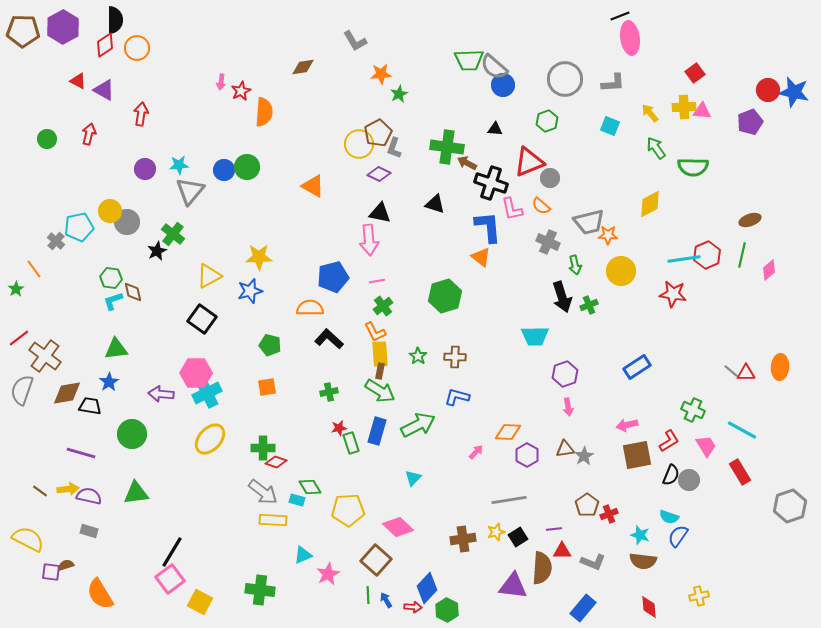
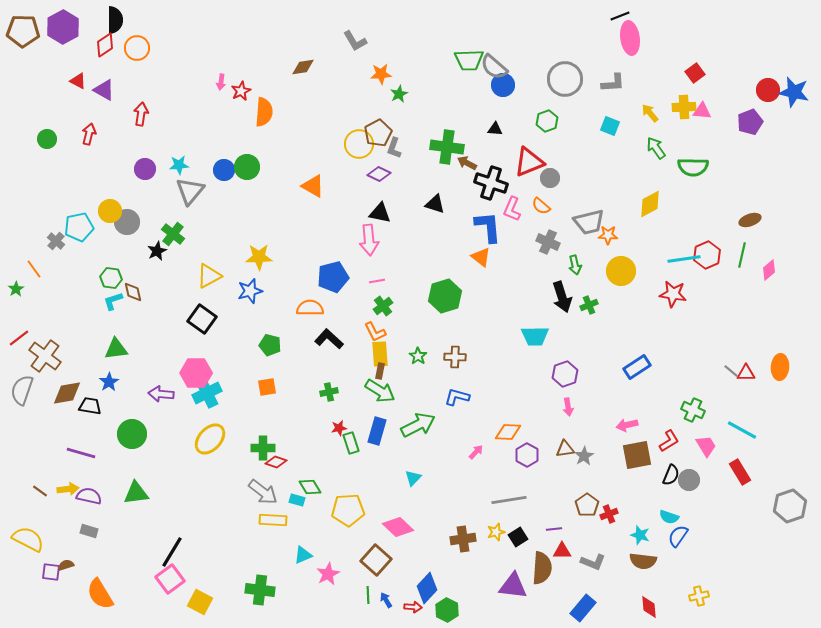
pink L-shape at (512, 209): rotated 35 degrees clockwise
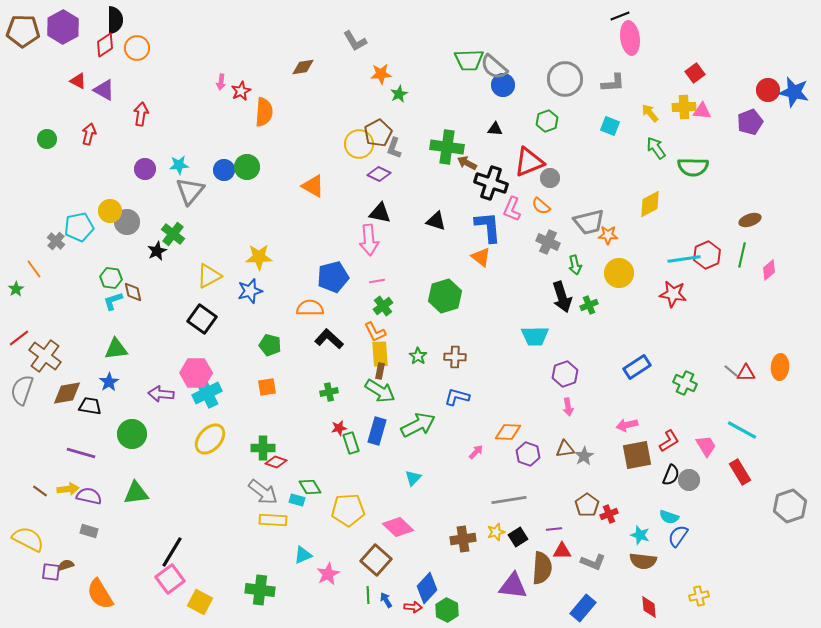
black triangle at (435, 204): moved 1 px right, 17 px down
yellow circle at (621, 271): moved 2 px left, 2 px down
green cross at (693, 410): moved 8 px left, 27 px up
purple hexagon at (527, 455): moved 1 px right, 1 px up; rotated 10 degrees counterclockwise
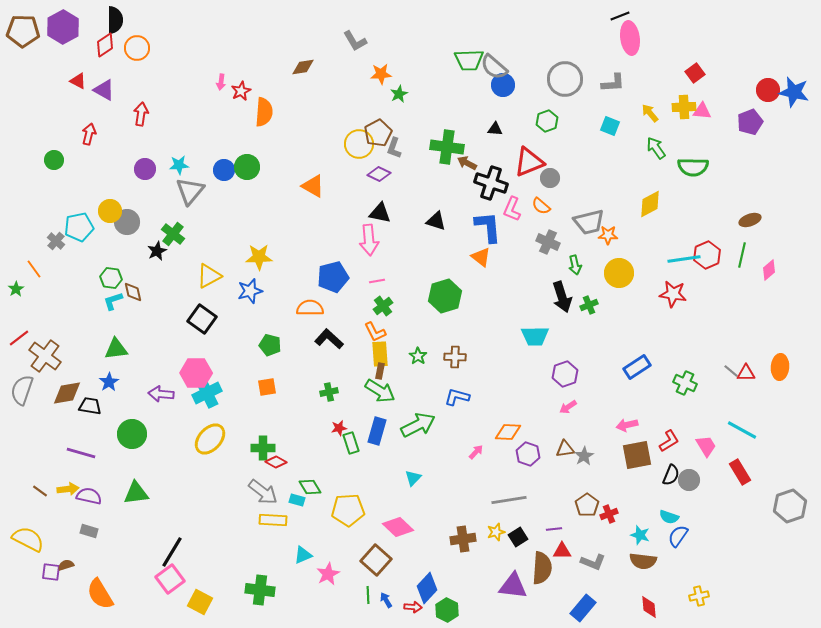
green circle at (47, 139): moved 7 px right, 21 px down
pink arrow at (568, 407): rotated 66 degrees clockwise
red diamond at (276, 462): rotated 10 degrees clockwise
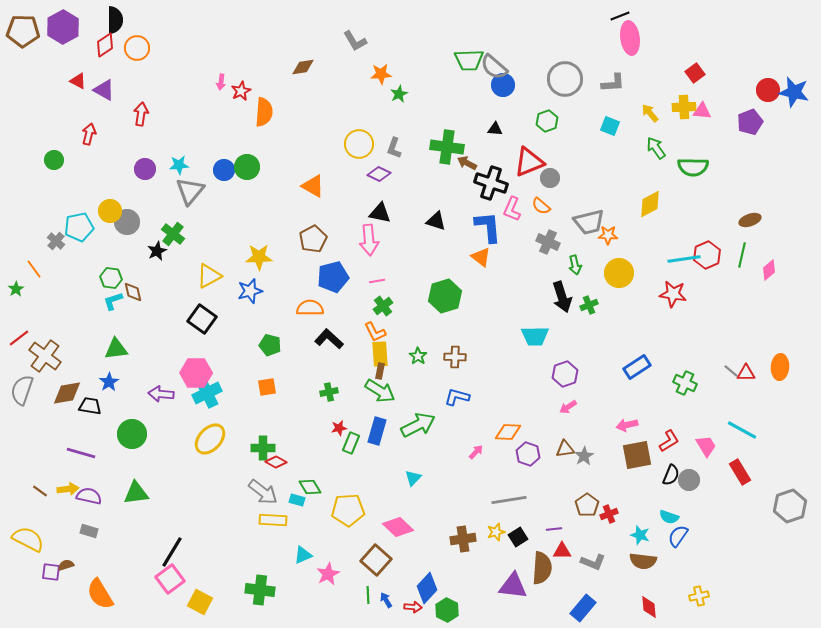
brown pentagon at (378, 133): moved 65 px left, 106 px down
green rectangle at (351, 443): rotated 40 degrees clockwise
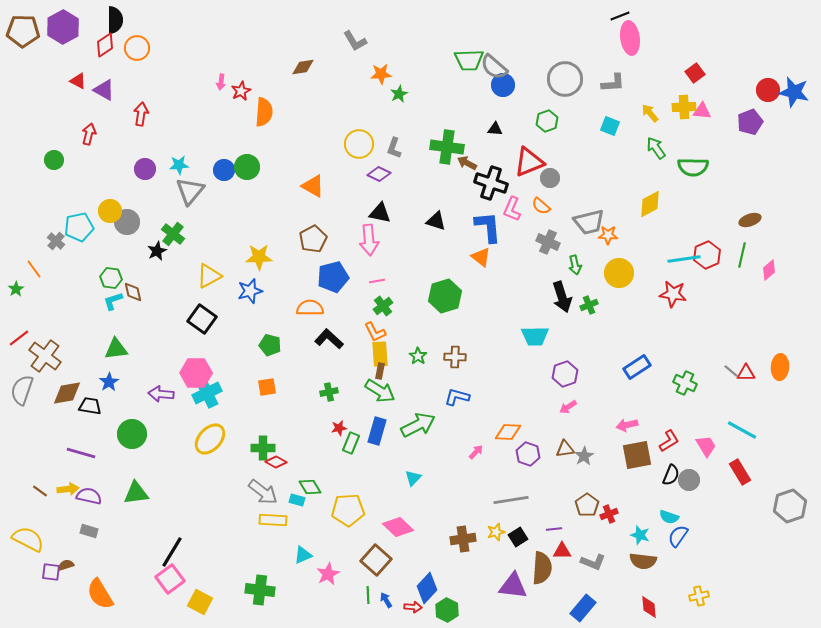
gray line at (509, 500): moved 2 px right
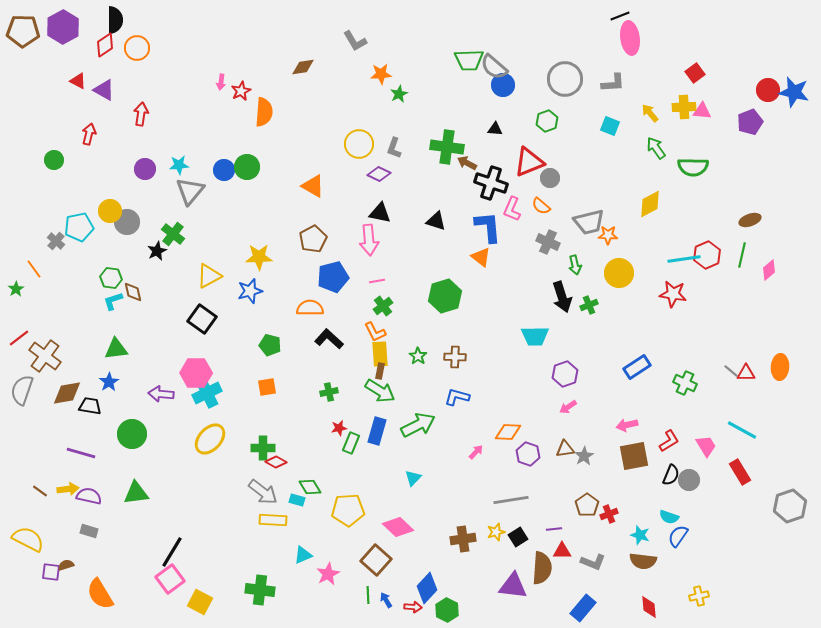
brown square at (637, 455): moved 3 px left, 1 px down
